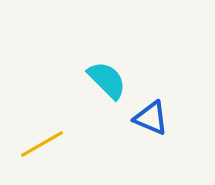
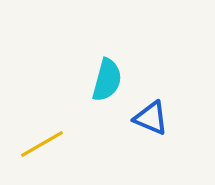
cyan semicircle: rotated 60 degrees clockwise
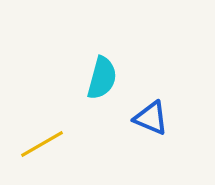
cyan semicircle: moved 5 px left, 2 px up
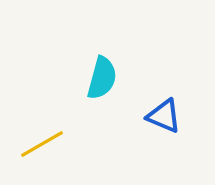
blue triangle: moved 13 px right, 2 px up
